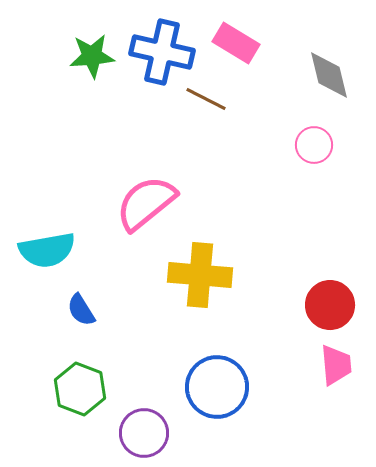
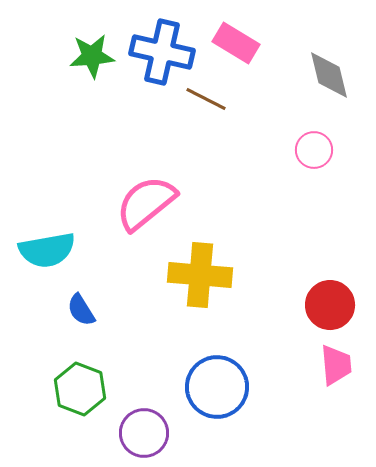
pink circle: moved 5 px down
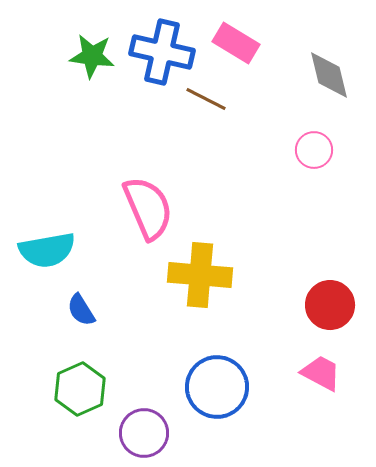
green star: rotated 12 degrees clockwise
pink semicircle: moved 2 px right, 5 px down; rotated 106 degrees clockwise
pink trapezoid: moved 15 px left, 8 px down; rotated 57 degrees counterclockwise
green hexagon: rotated 15 degrees clockwise
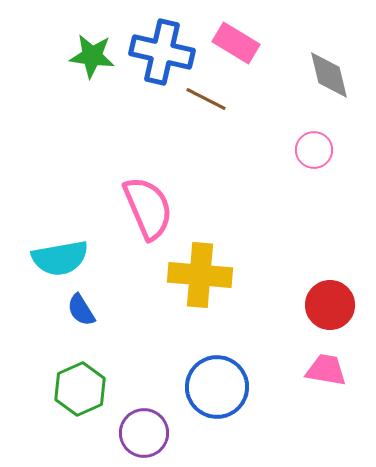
cyan semicircle: moved 13 px right, 8 px down
pink trapezoid: moved 5 px right, 3 px up; rotated 18 degrees counterclockwise
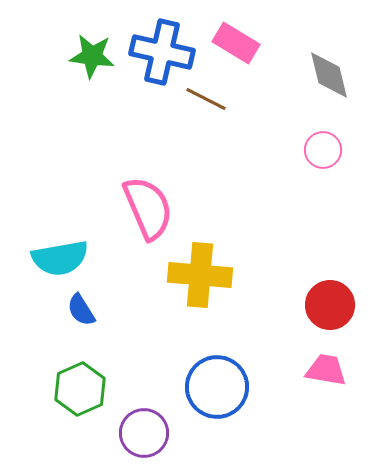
pink circle: moved 9 px right
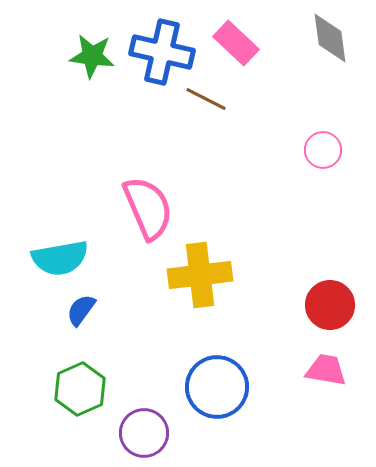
pink rectangle: rotated 12 degrees clockwise
gray diamond: moved 1 px right, 37 px up; rotated 6 degrees clockwise
yellow cross: rotated 12 degrees counterclockwise
blue semicircle: rotated 68 degrees clockwise
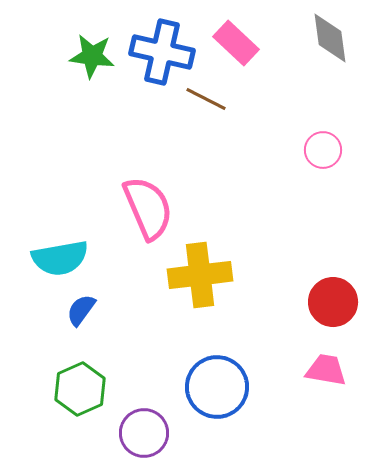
red circle: moved 3 px right, 3 px up
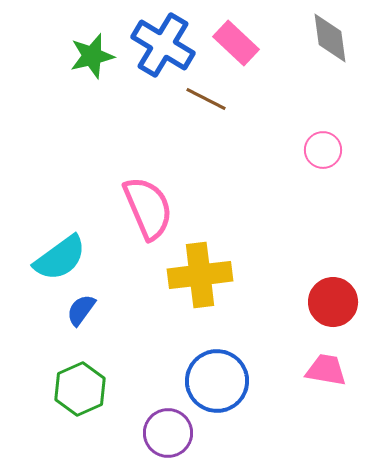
blue cross: moved 1 px right, 7 px up; rotated 18 degrees clockwise
green star: rotated 21 degrees counterclockwise
cyan semicircle: rotated 26 degrees counterclockwise
blue circle: moved 6 px up
purple circle: moved 24 px right
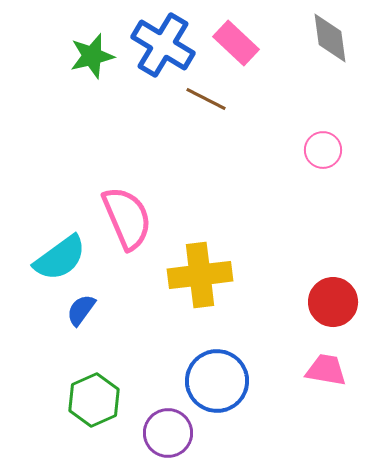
pink semicircle: moved 21 px left, 10 px down
green hexagon: moved 14 px right, 11 px down
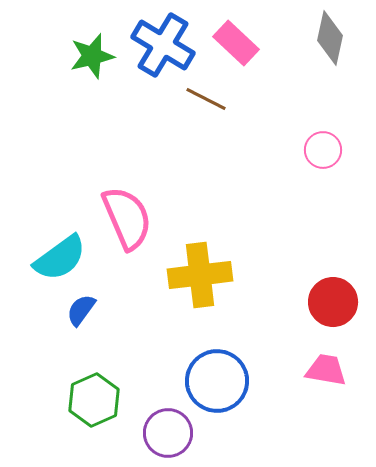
gray diamond: rotated 20 degrees clockwise
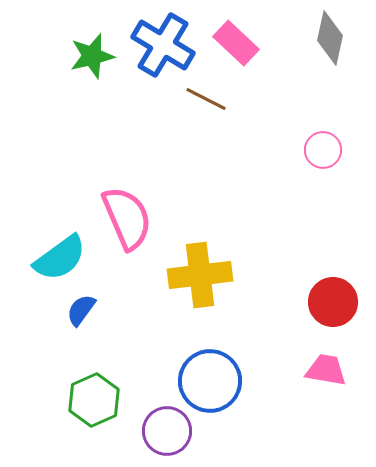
blue circle: moved 7 px left
purple circle: moved 1 px left, 2 px up
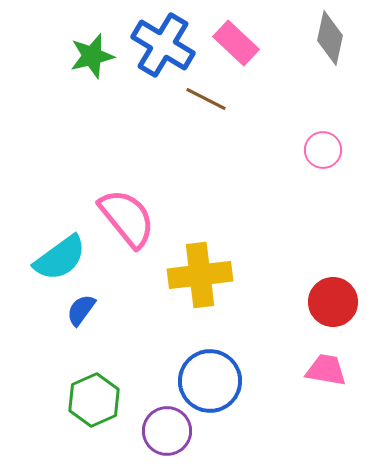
pink semicircle: rotated 16 degrees counterclockwise
